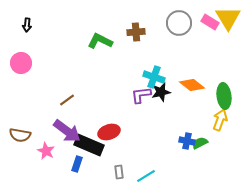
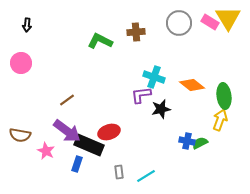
black star: moved 17 px down
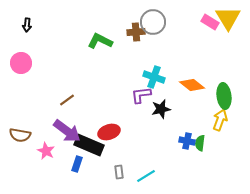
gray circle: moved 26 px left, 1 px up
green semicircle: rotated 56 degrees counterclockwise
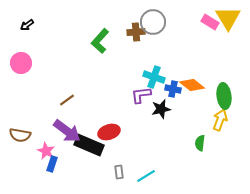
black arrow: rotated 48 degrees clockwise
green L-shape: rotated 75 degrees counterclockwise
blue cross: moved 14 px left, 52 px up
blue rectangle: moved 25 px left
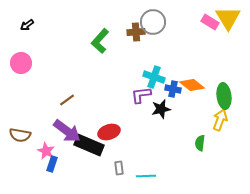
gray rectangle: moved 4 px up
cyan line: rotated 30 degrees clockwise
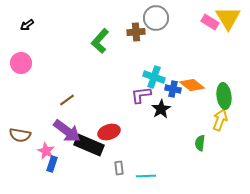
gray circle: moved 3 px right, 4 px up
black star: rotated 18 degrees counterclockwise
